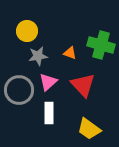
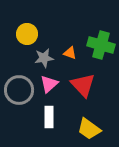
yellow circle: moved 3 px down
gray star: moved 6 px right, 2 px down
pink triangle: moved 1 px right, 2 px down
white rectangle: moved 4 px down
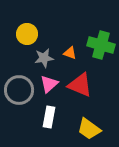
red triangle: moved 3 px left; rotated 24 degrees counterclockwise
white rectangle: rotated 10 degrees clockwise
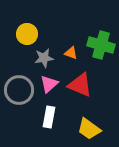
orange triangle: moved 1 px right
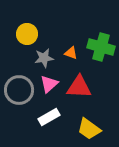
green cross: moved 2 px down
red triangle: moved 1 px left, 2 px down; rotated 20 degrees counterclockwise
white rectangle: rotated 50 degrees clockwise
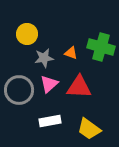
white rectangle: moved 1 px right, 4 px down; rotated 20 degrees clockwise
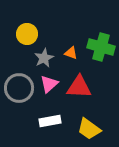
gray star: rotated 18 degrees counterclockwise
gray circle: moved 2 px up
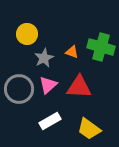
orange triangle: moved 1 px right, 1 px up
pink triangle: moved 1 px left, 1 px down
gray circle: moved 1 px down
white rectangle: rotated 20 degrees counterclockwise
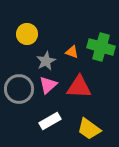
gray star: moved 2 px right, 3 px down
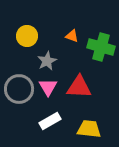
yellow circle: moved 2 px down
orange triangle: moved 16 px up
gray star: moved 1 px right
pink triangle: moved 2 px down; rotated 18 degrees counterclockwise
yellow trapezoid: rotated 150 degrees clockwise
